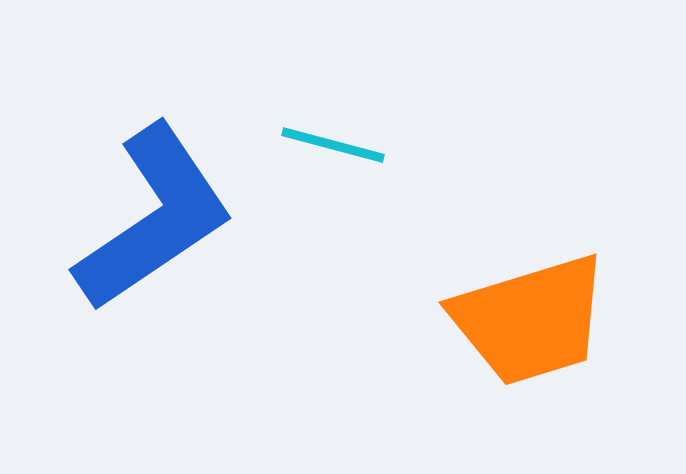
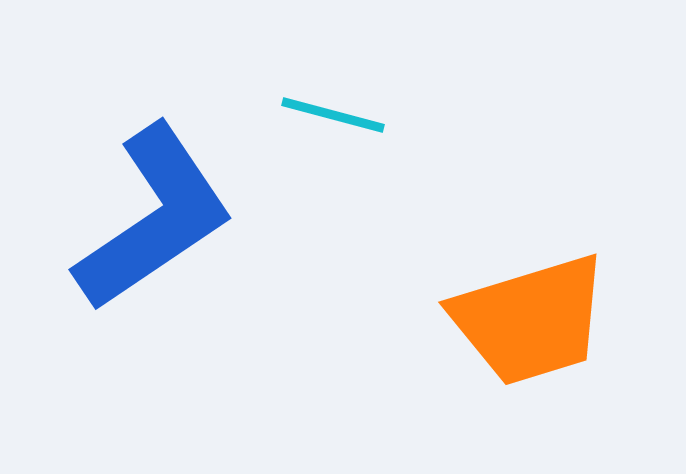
cyan line: moved 30 px up
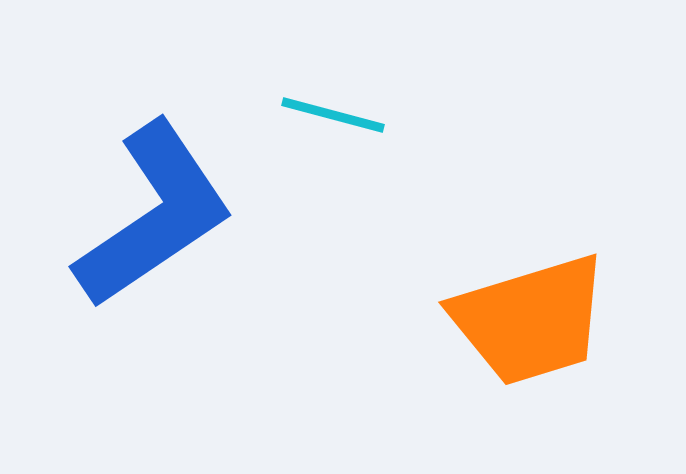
blue L-shape: moved 3 px up
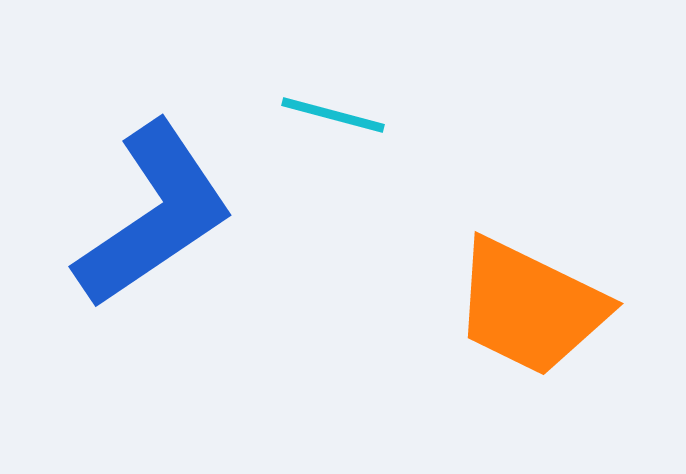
orange trapezoid: moved 13 px up; rotated 43 degrees clockwise
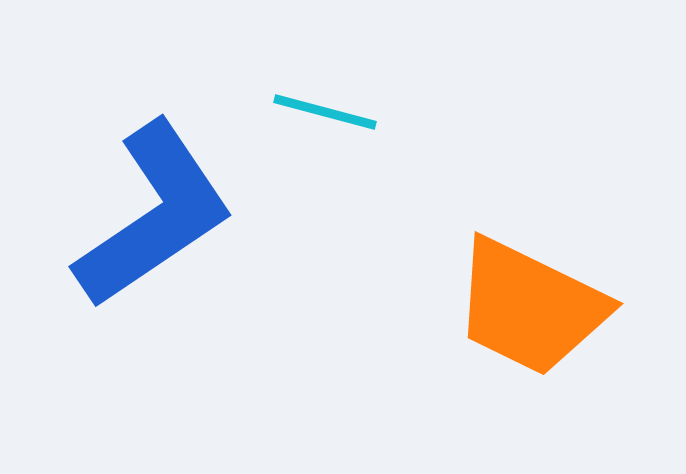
cyan line: moved 8 px left, 3 px up
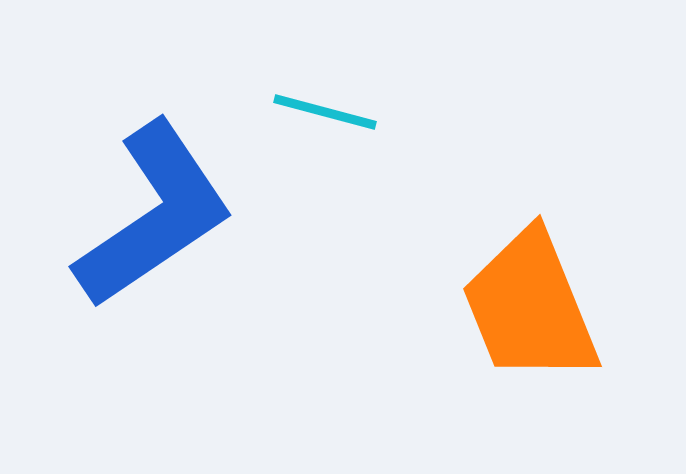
orange trapezoid: rotated 42 degrees clockwise
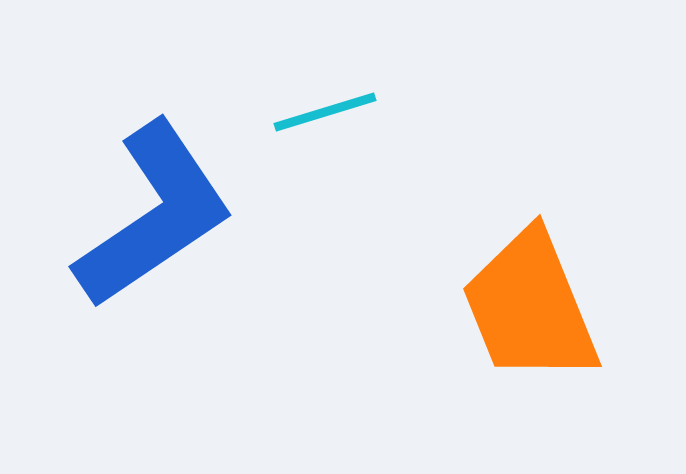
cyan line: rotated 32 degrees counterclockwise
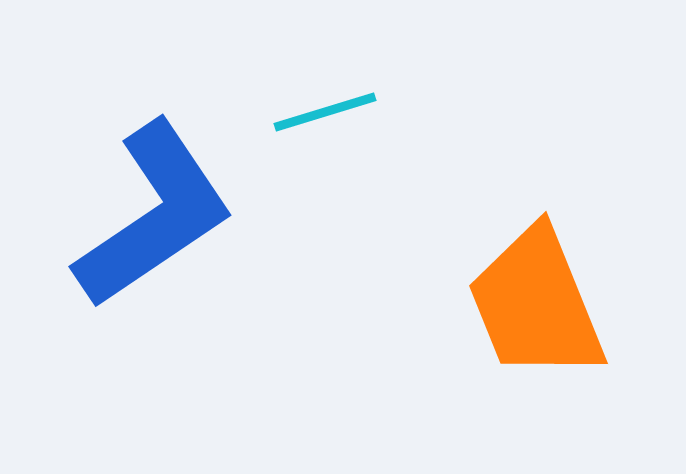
orange trapezoid: moved 6 px right, 3 px up
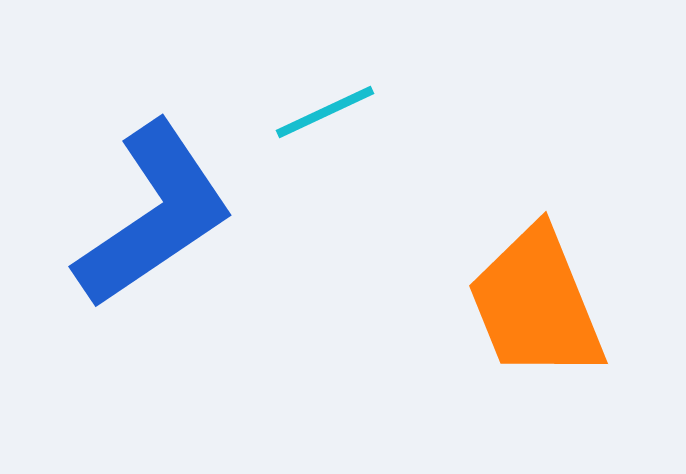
cyan line: rotated 8 degrees counterclockwise
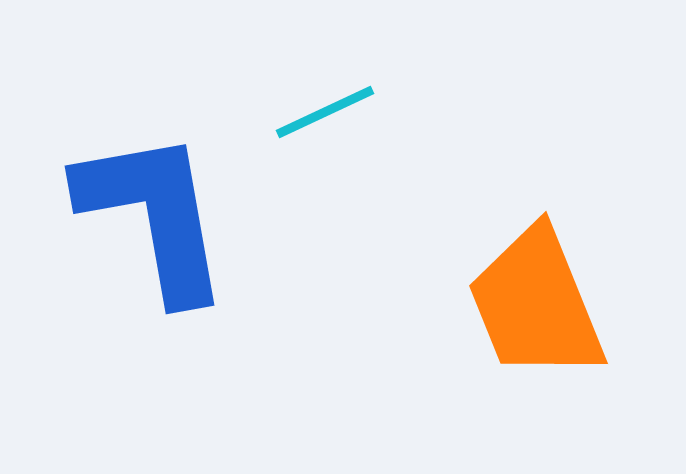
blue L-shape: rotated 66 degrees counterclockwise
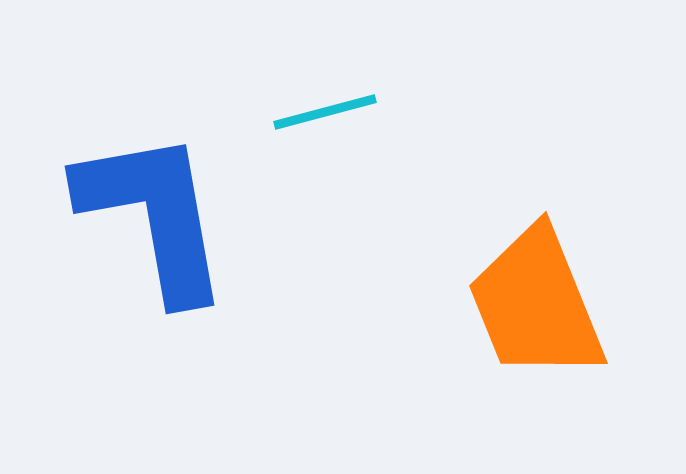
cyan line: rotated 10 degrees clockwise
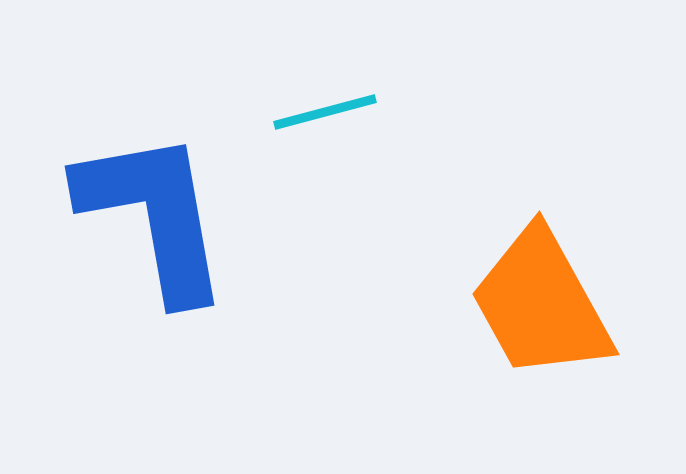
orange trapezoid: moved 5 px right; rotated 7 degrees counterclockwise
